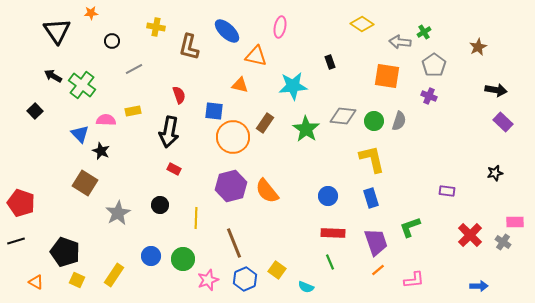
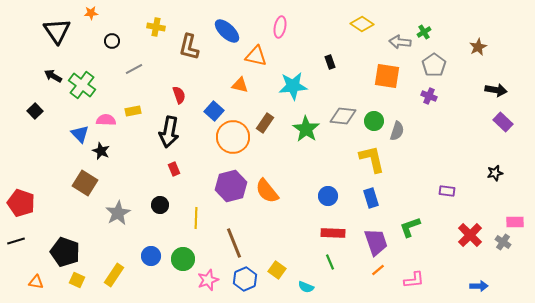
blue square at (214, 111): rotated 36 degrees clockwise
gray semicircle at (399, 121): moved 2 px left, 10 px down
red rectangle at (174, 169): rotated 40 degrees clockwise
orange triangle at (36, 282): rotated 21 degrees counterclockwise
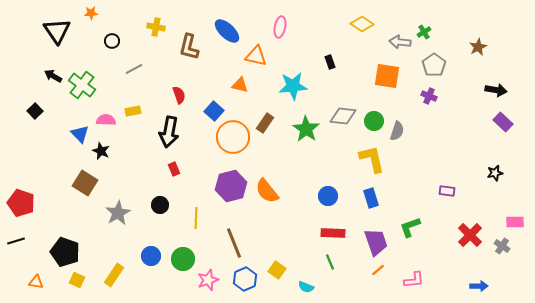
gray cross at (503, 242): moved 1 px left, 4 px down
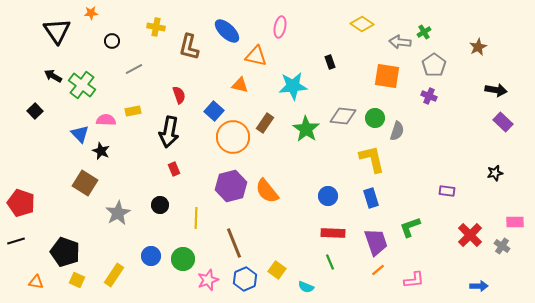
green circle at (374, 121): moved 1 px right, 3 px up
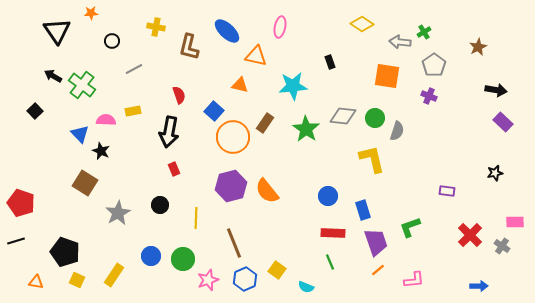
blue rectangle at (371, 198): moved 8 px left, 12 px down
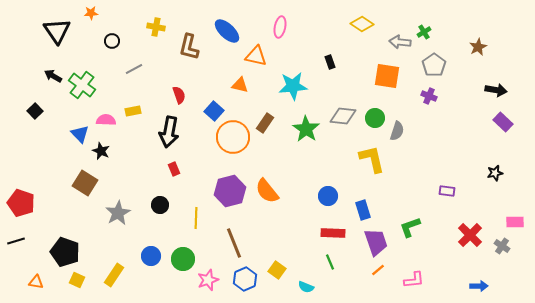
purple hexagon at (231, 186): moved 1 px left, 5 px down
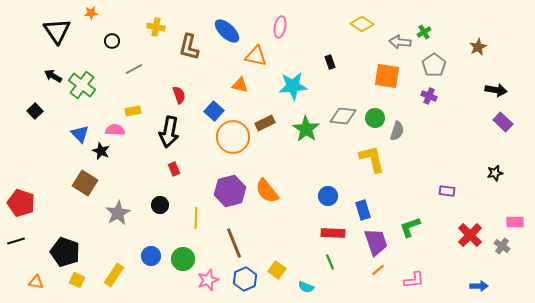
pink semicircle at (106, 120): moved 9 px right, 10 px down
brown rectangle at (265, 123): rotated 30 degrees clockwise
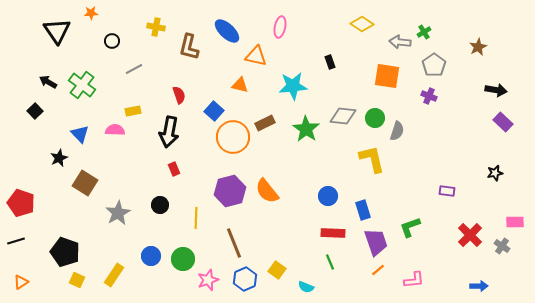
black arrow at (53, 76): moved 5 px left, 6 px down
black star at (101, 151): moved 42 px left, 7 px down; rotated 24 degrees clockwise
orange triangle at (36, 282): moved 15 px left; rotated 42 degrees counterclockwise
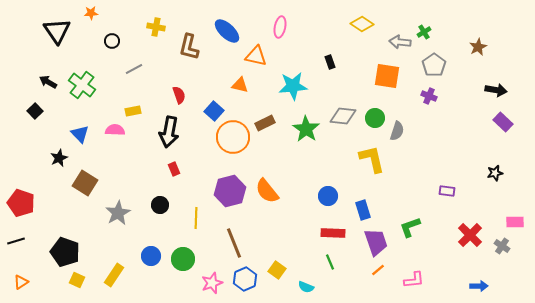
pink star at (208, 280): moved 4 px right, 3 px down
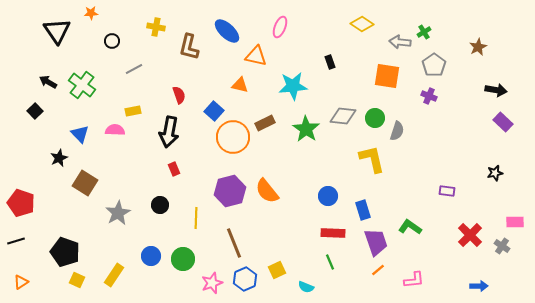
pink ellipse at (280, 27): rotated 10 degrees clockwise
green L-shape at (410, 227): rotated 55 degrees clockwise
yellow square at (277, 270): rotated 30 degrees clockwise
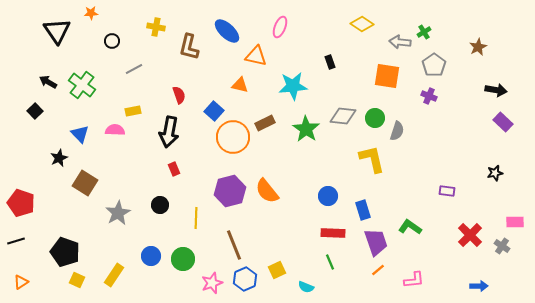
brown line at (234, 243): moved 2 px down
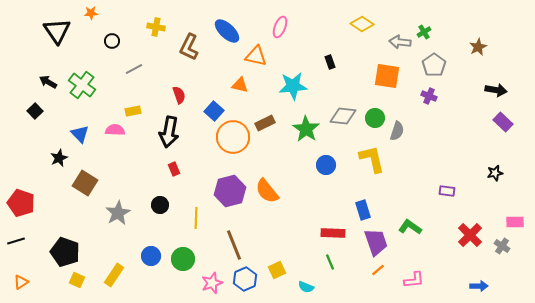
brown L-shape at (189, 47): rotated 12 degrees clockwise
blue circle at (328, 196): moved 2 px left, 31 px up
